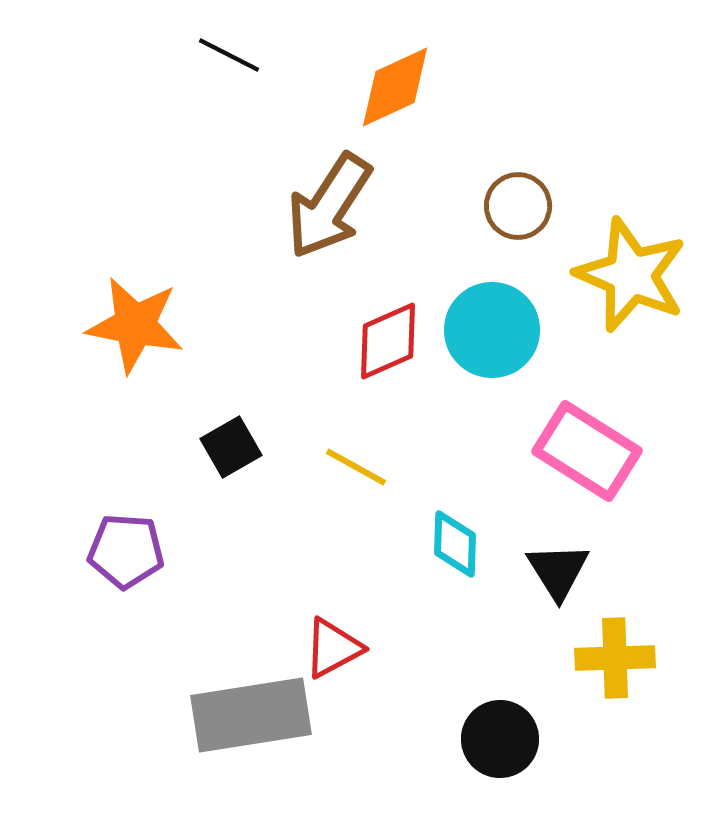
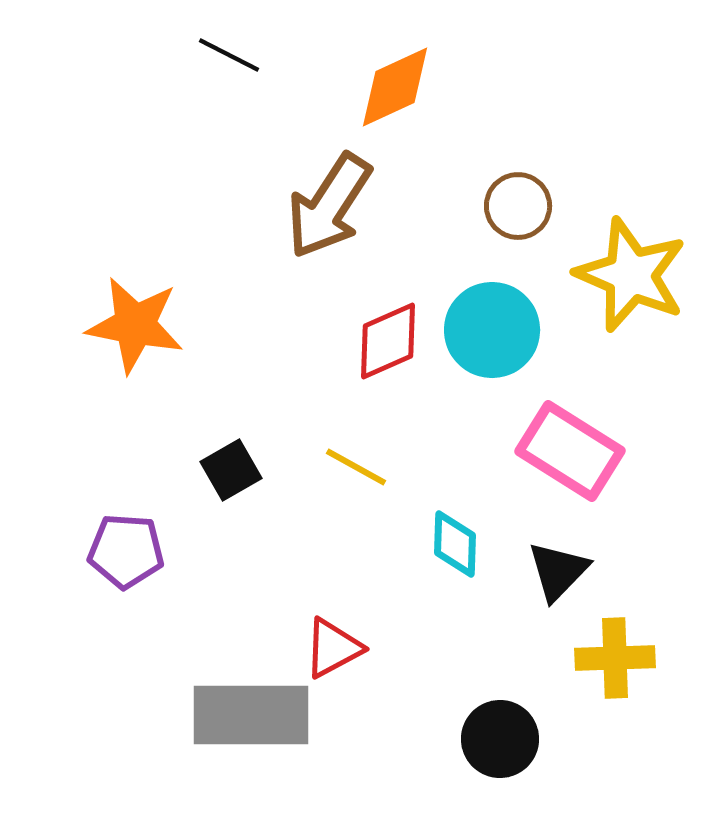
black square: moved 23 px down
pink rectangle: moved 17 px left
black triangle: rotated 16 degrees clockwise
gray rectangle: rotated 9 degrees clockwise
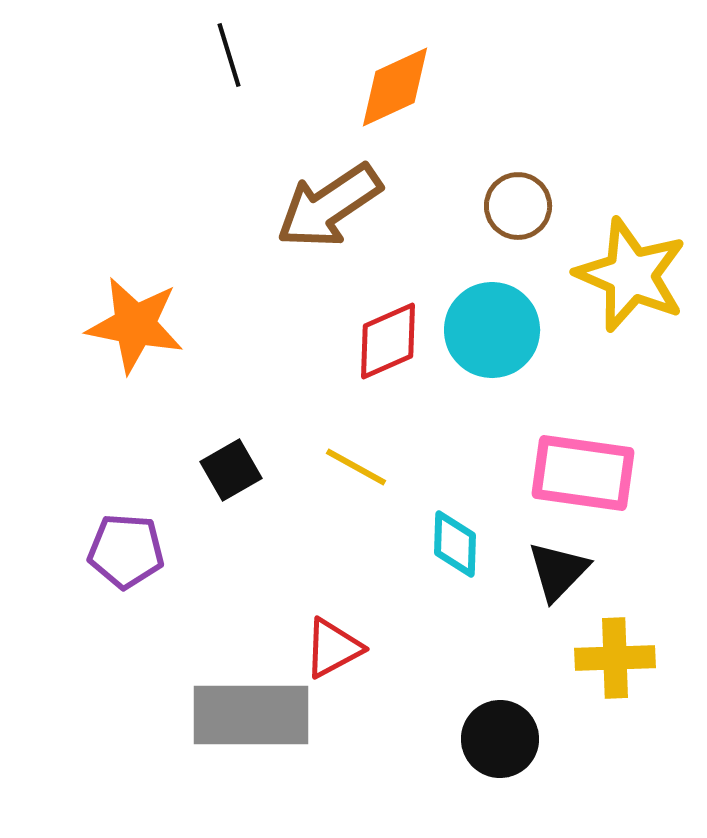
black line: rotated 46 degrees clockwise
brown arrow: rotated 23 degrees clockwise
pink rectangle: moved 13 px right, 22 px down; rotated 24 degrees counterclockwise
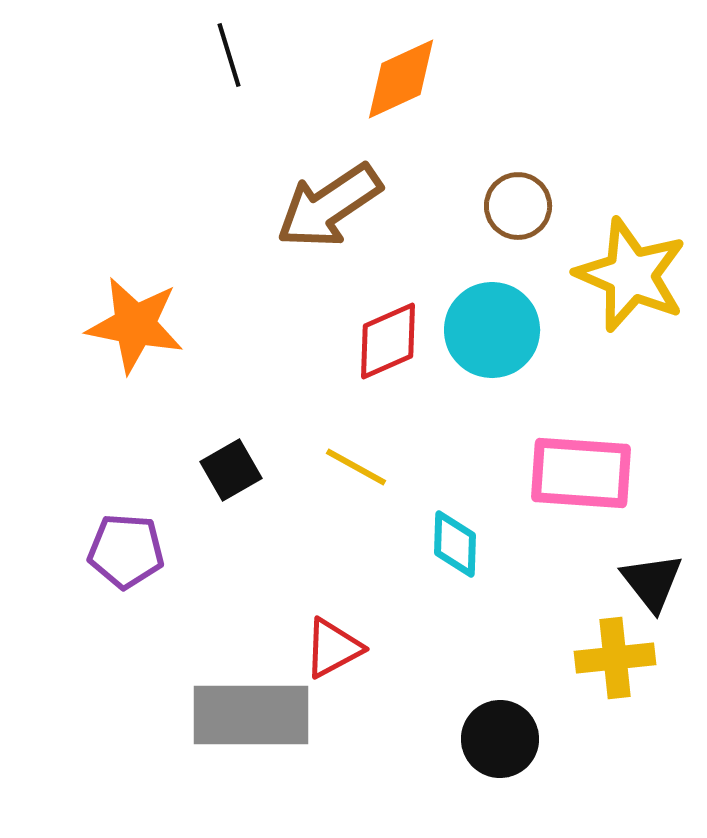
orange diamond: moved 6 px right, 8 px up
pink rectangle: moved 2 px left; rotated 4 degrees counterclockwise
black triangle: moved 94 px right, 11 px down; rotated 22 degrees counterclockwise
yellow cross: rotated 4 degrees counterclockwise
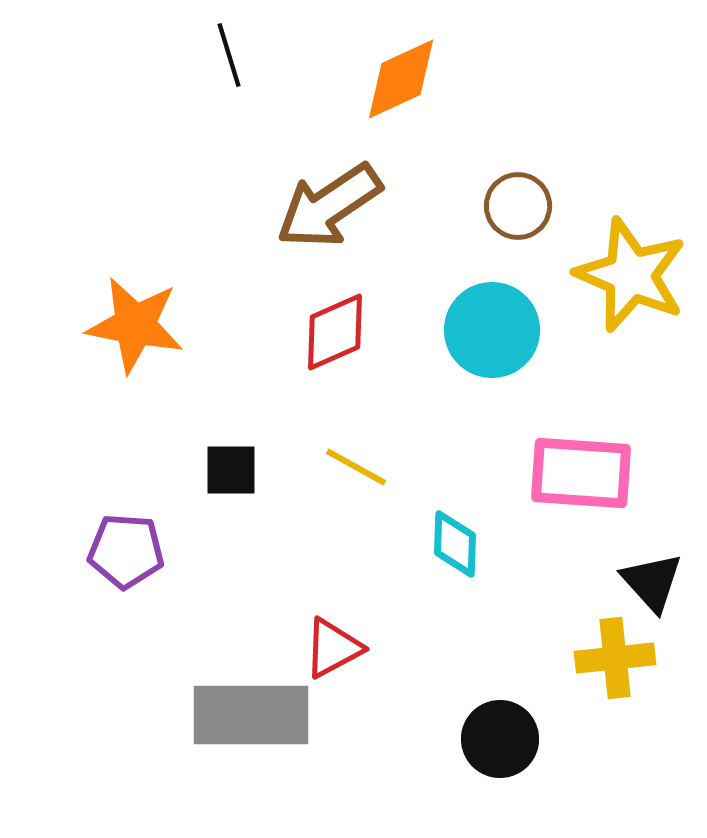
red diamond: moved 53 px left, 9 px up
black square: rotated 30 degrees clockwise
black triangle: rotated 4 degrees counterclockwise
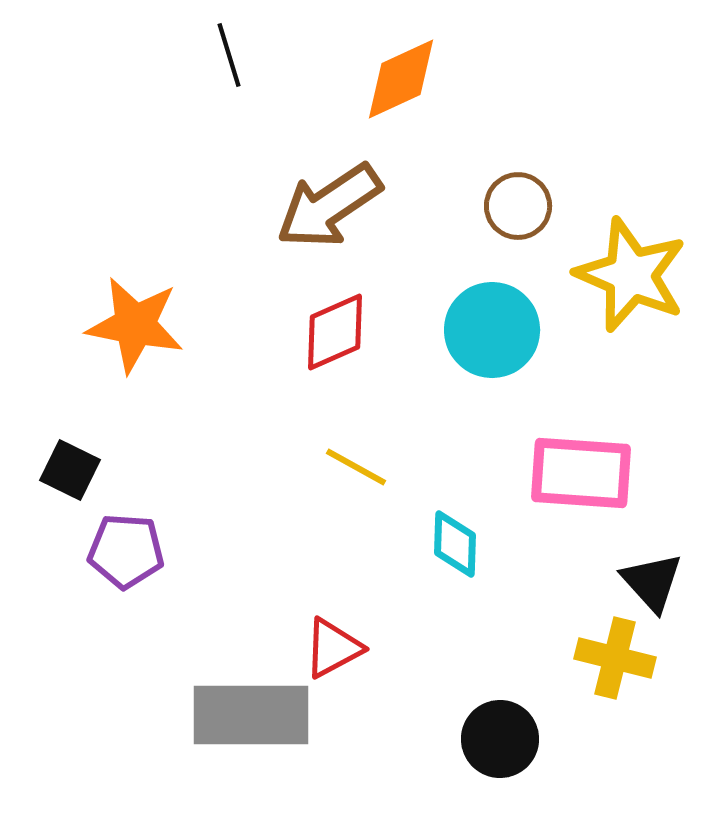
black square: moved 161 px left; rotated 26 degrees clockwise
yellow cross: rotated 20 degrees clockwise
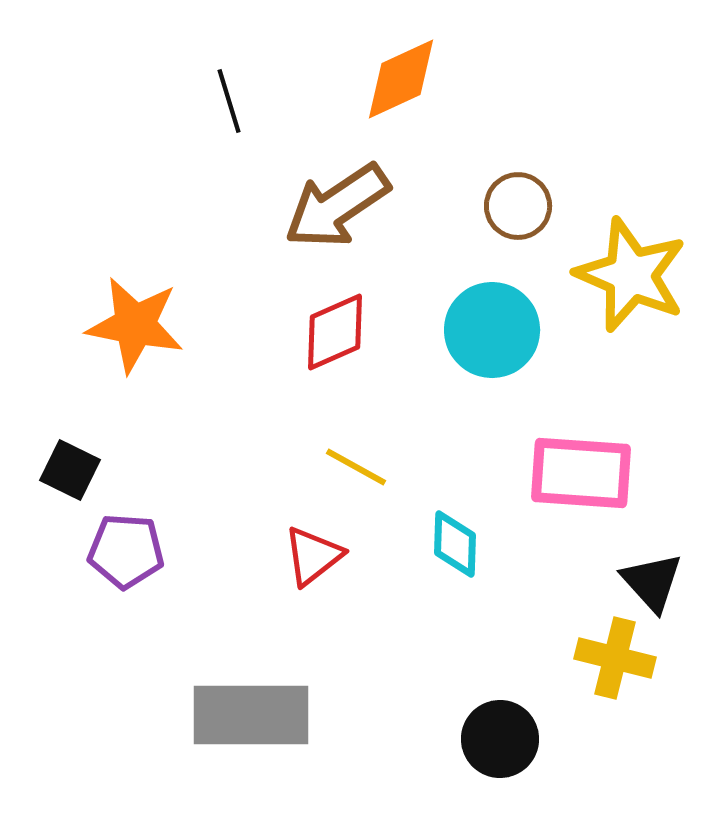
black line: moved 46 px down
brown arrow: moved 8 px right
red triangle: moved 20 px left, 92 px up; rotated 10 degrees counterclockwise
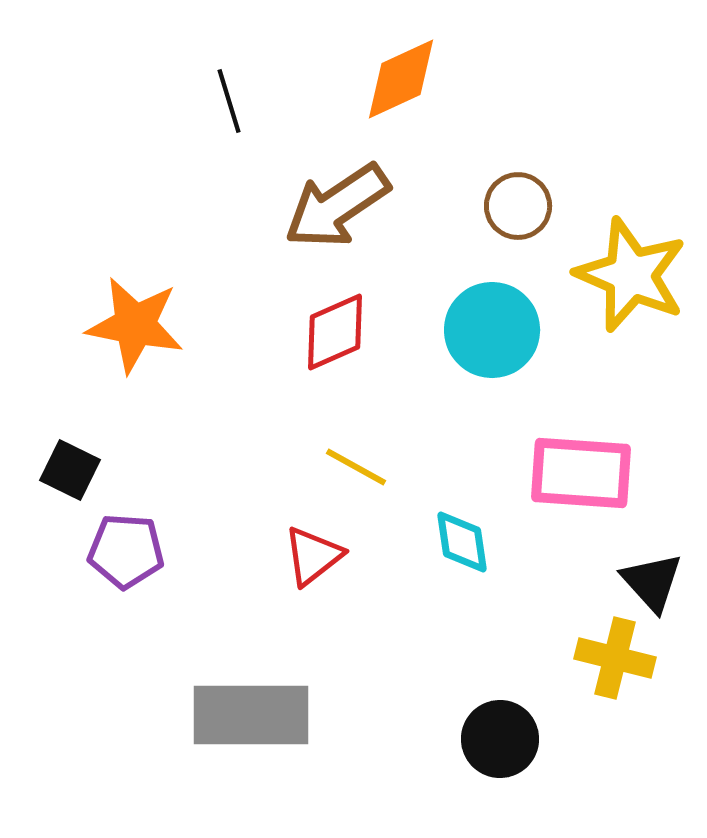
cyan diamond: moved 7 px right, 2 px up; rotated 10 degrees counterclockwise
